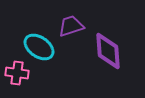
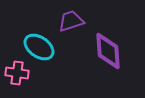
purple trapezoid: moved 5 px up
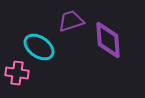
purple diamond: moved 11 px up
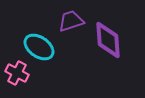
pink cross: rotated 20 degrees clockwise
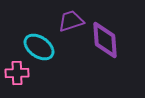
purple diamond: moved 3 px left
pink cross: rotated 30 degrees counterclockwise
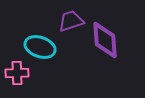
cyan ellipse: moved 1 px right; rotated 16 degrees counterclockwise
